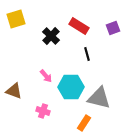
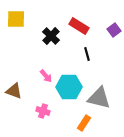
yellow square: rotated 18 degrees clockwise
purple square: moved 1 px right, 2 px down; rotated 16 degrees counterclockwise
cyan hexagon: moved 2 px left
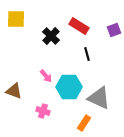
purple square: rotated 16 degrees clockwise
gray triangle: rotated 10 degrees clockwise
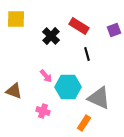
cyan hexagon: moved 1 px left
